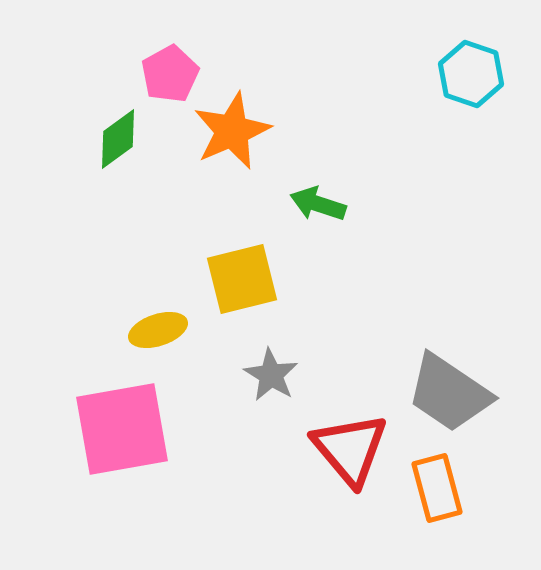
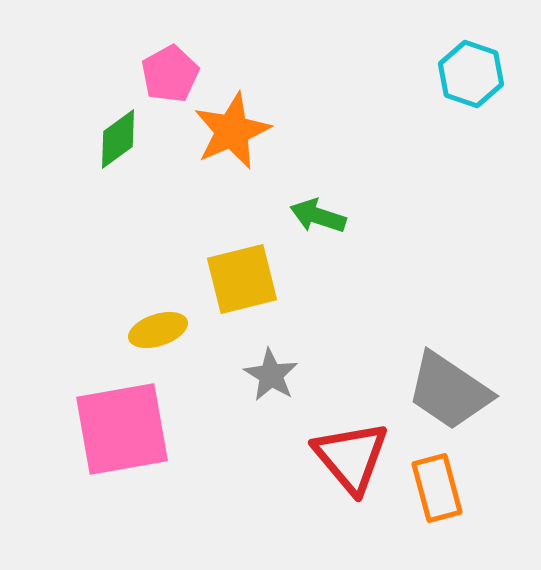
green arrow: moved 12 px down
gray trapezoid: moved 2 px up
red triangle: moved 1 px right, 8 px down
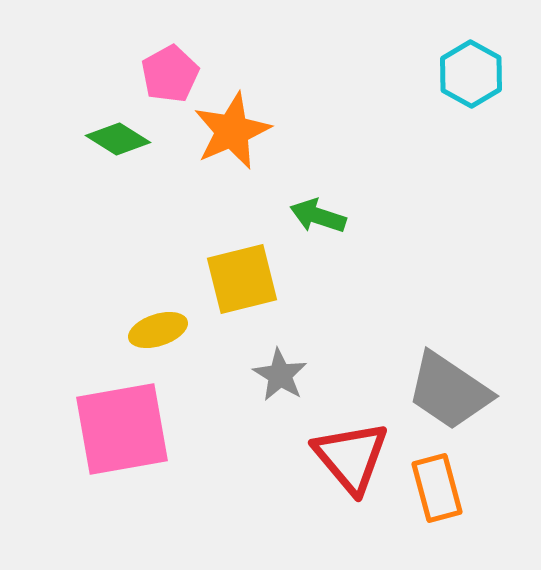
cyan hexagon: rotated 10 degrees clockwise
green diamond: rotated 68 degrees clockwise
gray star: moved 9 px right
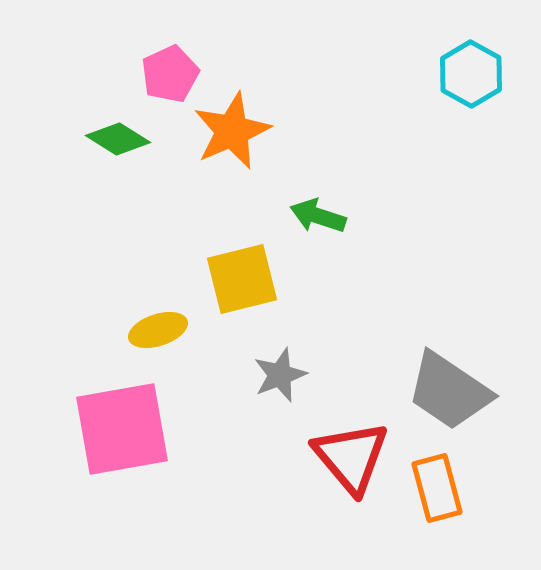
pink pentagon: rotated 4 degrees clockwise
gray star: rotated 20 degrees clockwise
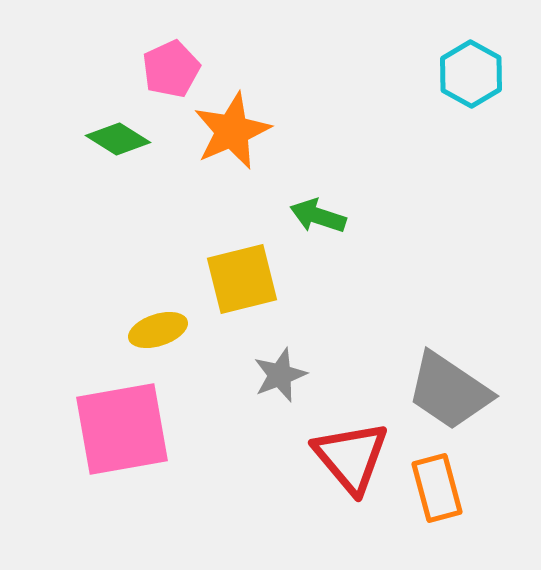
pink pentagon: moved 1 px right, 5 px up
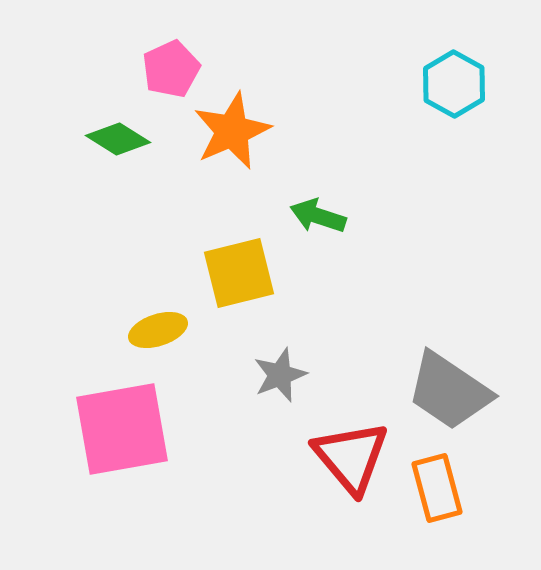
cyan hexagon: moved 17 px left, 10 px down
yellow square: moved 3 px left, 6 px up
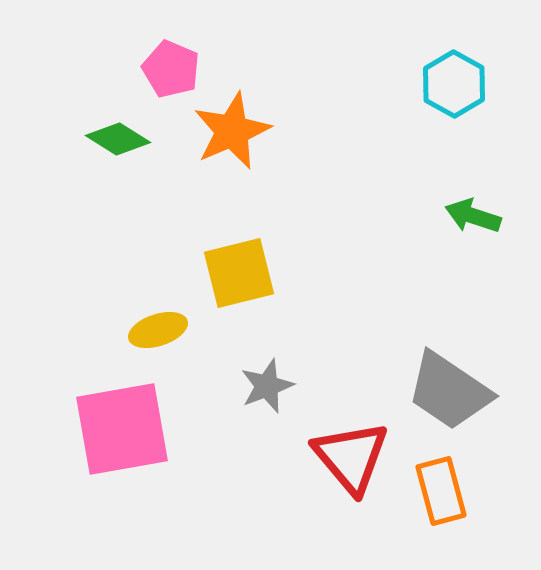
pink pentagon: rotated 24 degrees counterclockwise
green arrow: moved 155 px right
gray star: moved 13 px left, 11 px down
orange rectangle: moved 4 px right, 3 px down
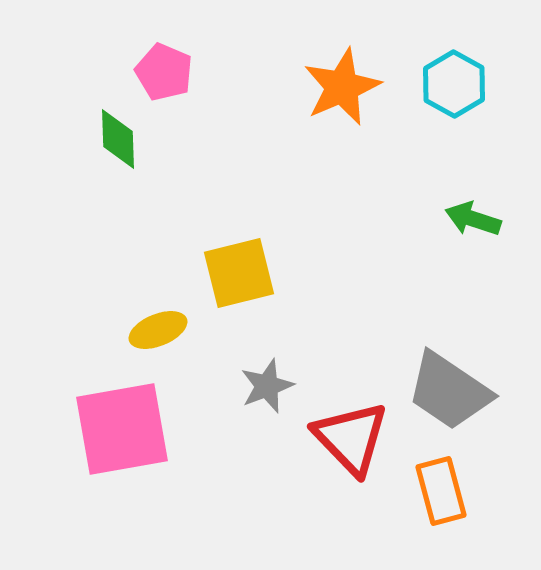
pink pentagon: moved 7 px left, 3 px down
orange star: moved 110 px right, 44 px up
green diamond: rotated 56 degrees clockwise
green arrow: moved 3 px down
yellow ellipse: rotated 4 degrees counterclockwise
red triangle: moved 19 px up; rotated 4 degrees counterclockwise
